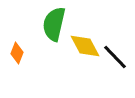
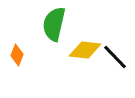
yellow diamond: moved 4 px down; rotated 56 degrees counterclockwise
orange diamond: moved 2 px down
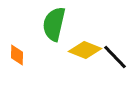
yellow diamond: rotated 16 degrees clockwise
orange diamond: rotated 20 degrees counterclockwise
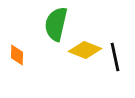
green semicircle: moved 2 px right
black line: rotated 32 degrees clockwise
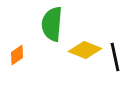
green semicircle: moved 4 px left; rotated 8 degrees counterclockwise
orange diamond: rotated 55 degrees clockwise
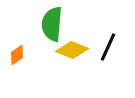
yellow diamond: moved 13 px left
black line: moved 7 px left, 10 px up; rotated 36 degrees clockwise
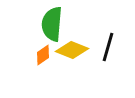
black line: rotated 8 degrees counterclockwise
orange diamond: moved 26 px right
